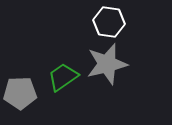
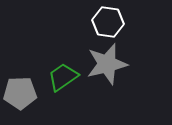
white hexagon: moved 1 px left
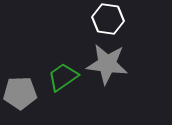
white hexagon: moved 3 px up
gray star: rotated 21 degrees clockwise
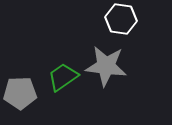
white hexagon: moved 13 px right
gray star: moved 1 px left, 2 px down
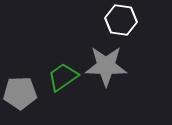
white hexagon: moved 1 px down
gray star: rotated 6 degrees counterclockwise
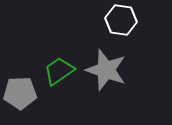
gray star: moved 4 px down; rotated 18 degrees clockwise
green trapezoid: moved 4 px left, 6 px up
